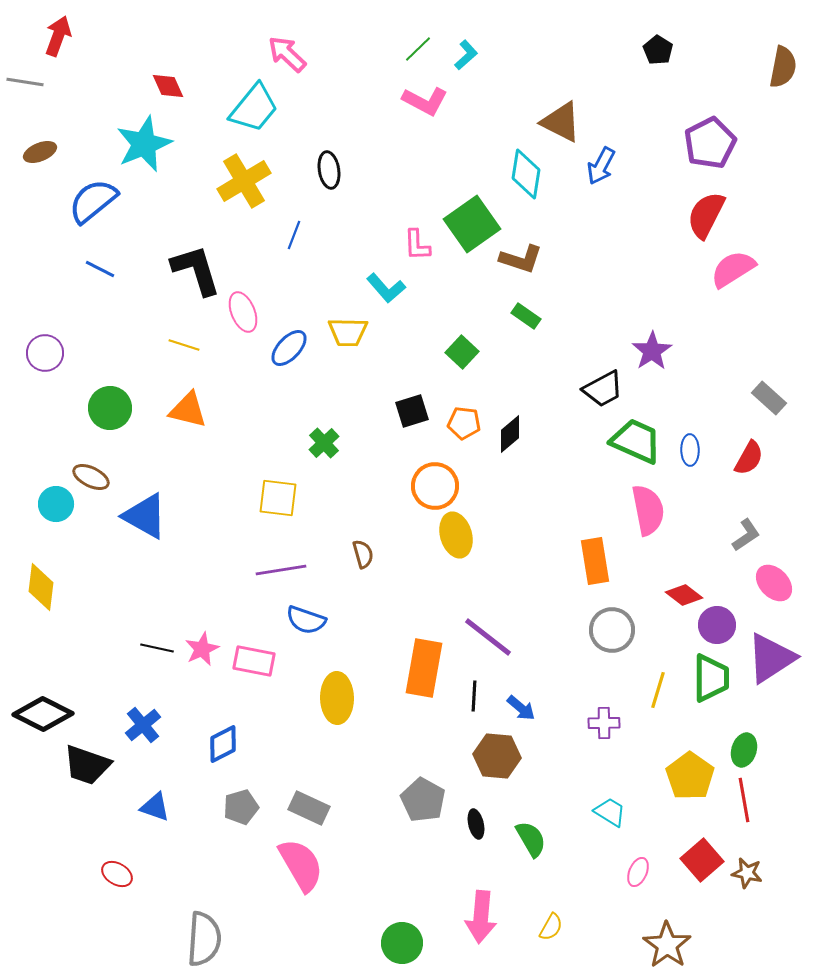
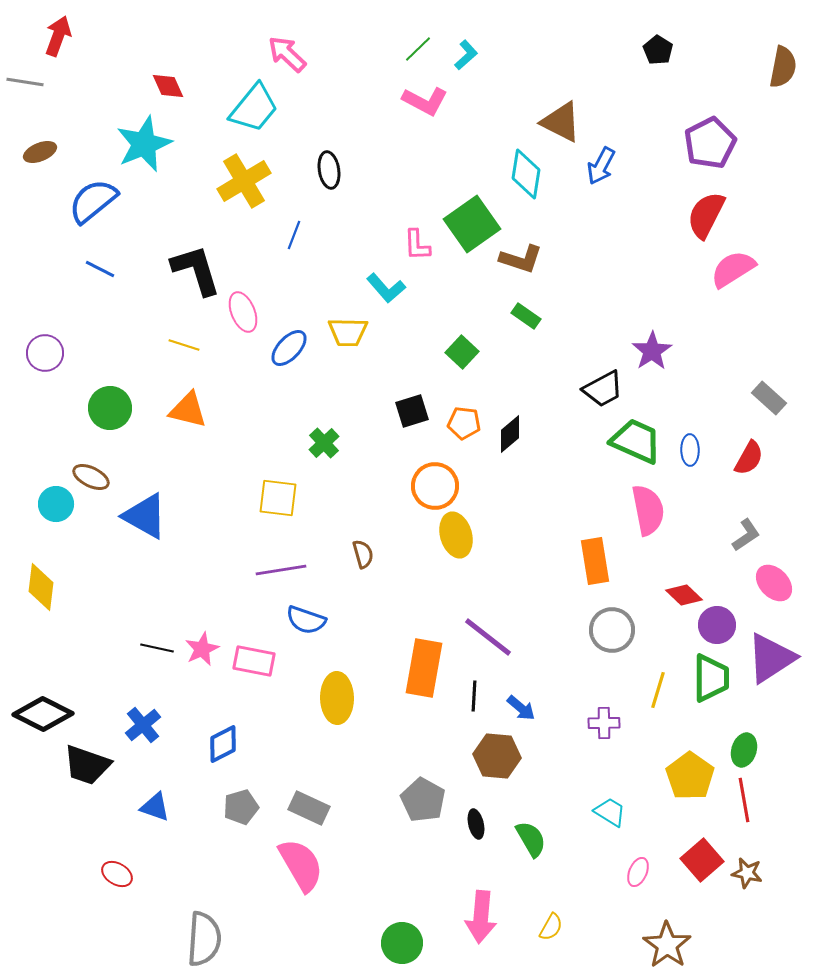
red diamond at (684, 595): rotated 6 degrees clockwise
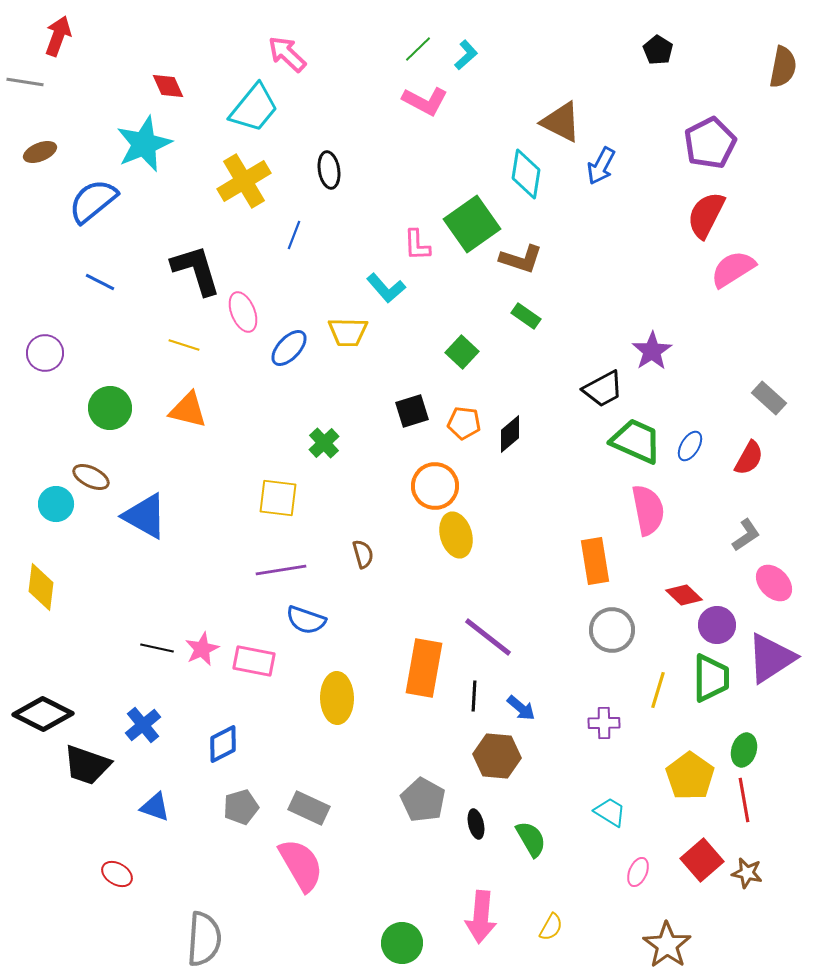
blue line at (100, 269): moved 13 px down
blue ellipse at (690, 450): moved 4 px up; rotated 32 degrees clockwise
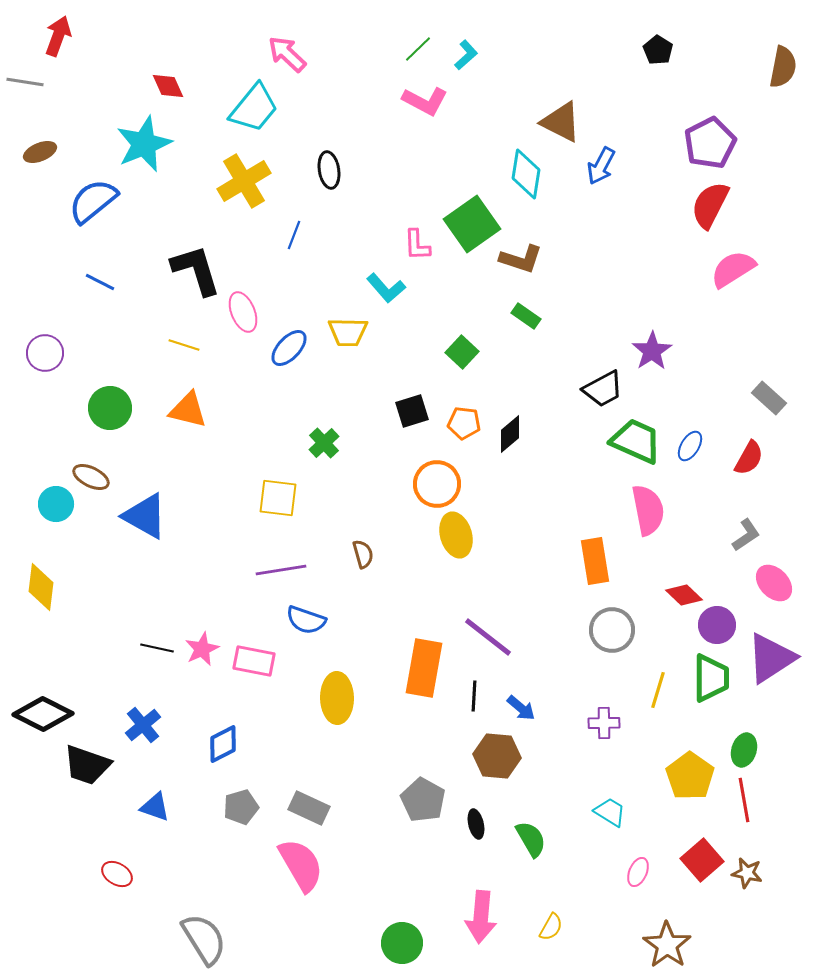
red semicircle at (706, 215): moved 4 px right, 10 px up
orange circle at (435, 486): moved 2 px right, 2 px up
gray semicircle at (204, 939): rotated 36 degrees counterclockwise
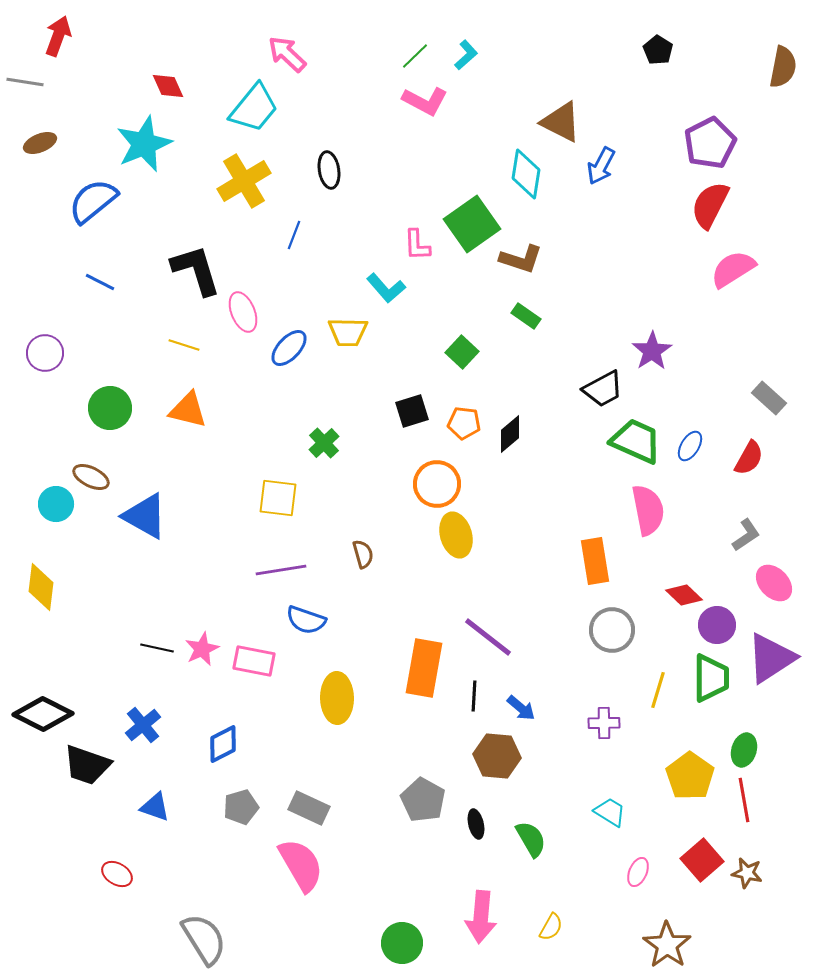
green line at (418, 49): moved 3 px left, 7 px down
brown ellipse at (40, 152): moved 9 px up
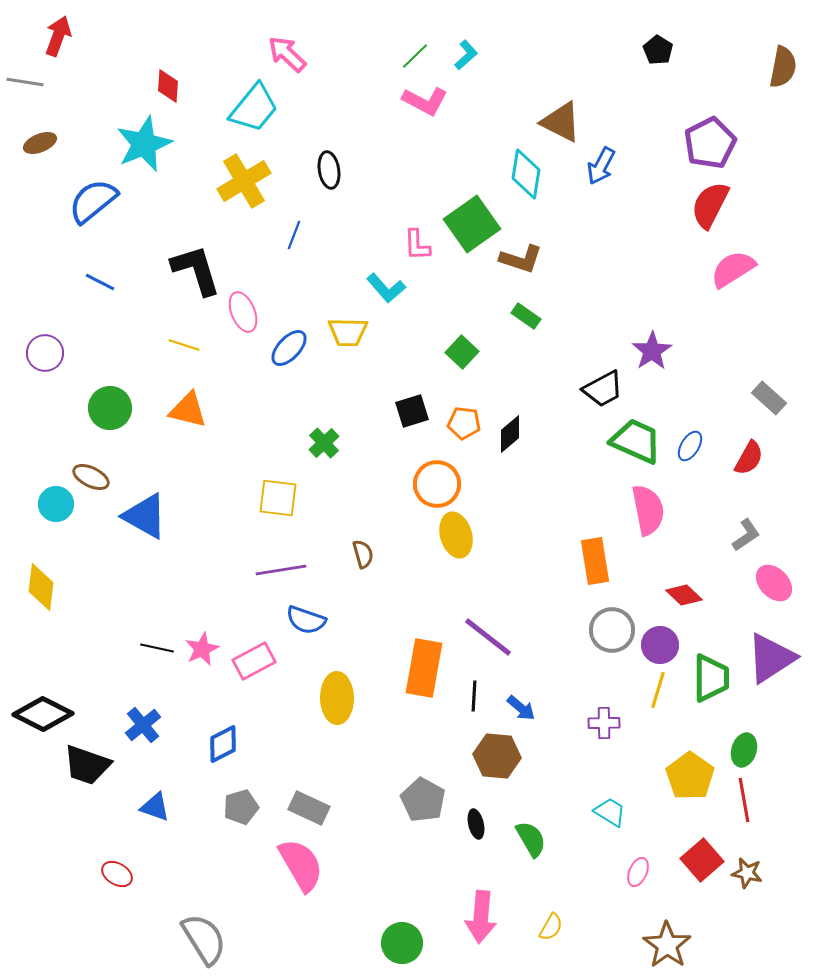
red diamond at (168, 86): rotated 28 degrees clockwise
purple circle at (717, 625): moved 57 px left, 20 px down
pink rectangle at (254, 661): rotated 39 degrees counterclockwise
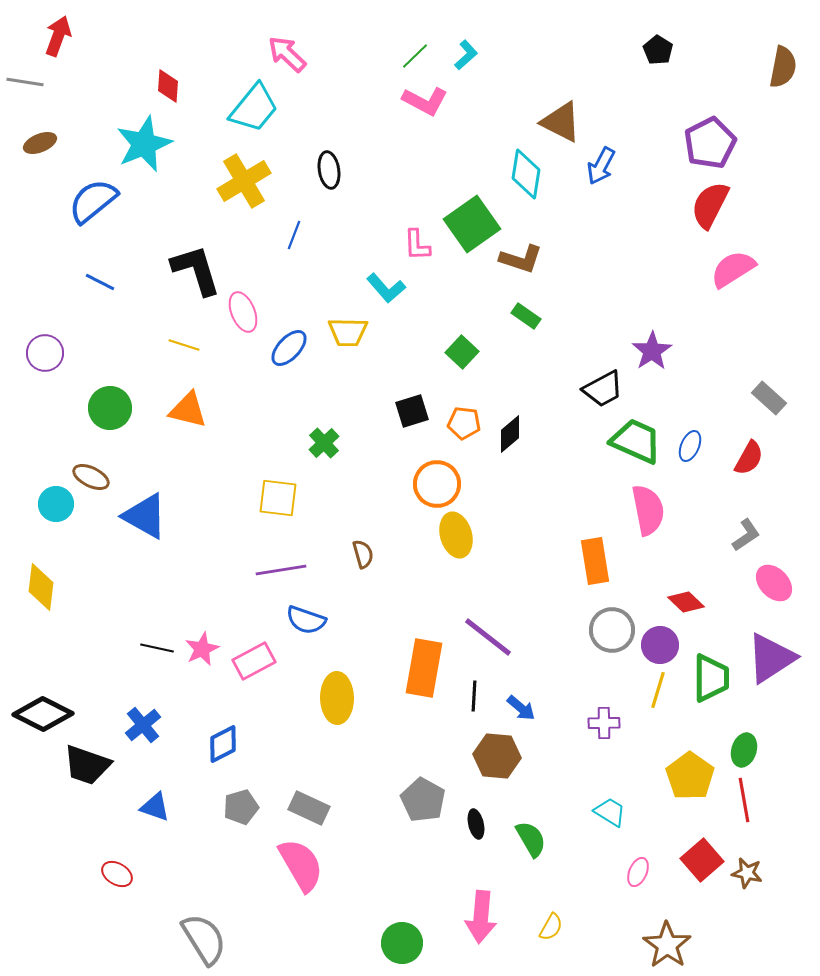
blue ellipse at (690, 446): rotated 8 degrees counterclockwise
red diamond at (684, 595): moved 2 px right, 7 px down
